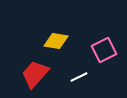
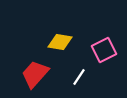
yellow diamond: moved 4 px right, 1 px down
white line: rotated 30 degrees counterclockwise
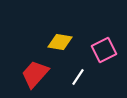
white line: moved 1 px left
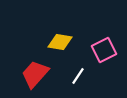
white line: moved 1 px up
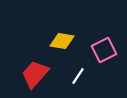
yellow diamond: moved 2 px right, 1 px up
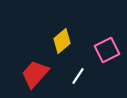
yellow diamond: rotated 50 degrees counterclockwise
pink square: moved 3 px right
